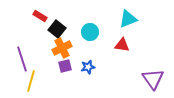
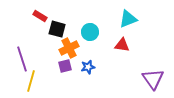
black square: rotated 24 degrees counterclockwise
orange cross: moved 7 px right
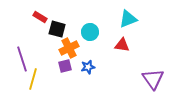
red rectangle: moved 1 px down
yellow line: moved 2 px right, 2 px up
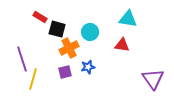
cyan triangle: rotated 30 degrees clockwise
purple square: moved 6 px down
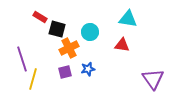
blue star: moved 2 px down
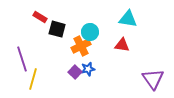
orange cross: moved 12 px right, 2 px up
purple square: moved 10 px right; rotated 32 degrees counterclockwise
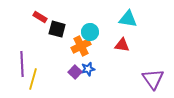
purple line: moved 5 px down; rotated 15 degrees clockwise
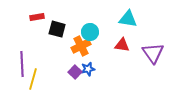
red rectangle: moved 3 px left; rotated 40 degrees counterclockwise
purple triangle: moved 26 px up
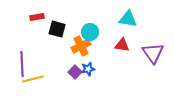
yellow line: rotated 60 degrees clockwise
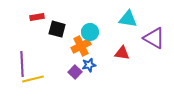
red triangle: moved 8 px down
purple triangle: moved 1 px right, 15 px up; rotated 25 degrees counterclockwise
blue star: moved 1 px right, 4 px up
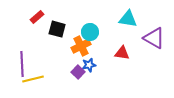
red rectangle: rotated 32 degrees counterclockwise
purple square: moved 3 px right
